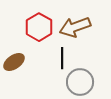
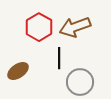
black line: moved 3 px left
brown ellipse: moved 4 px right, 9 px down
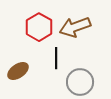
black line: moved 3 px left
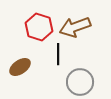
red hexagon: rotated 12 degrees counterclockwise
black line: moved 2 px right, 4 px up
brown ellipse: moved 2 px right, 4 px up
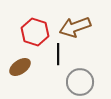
red hexagon: moved 4 px left, 5 px down
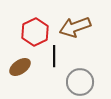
red hexagon: rotated 16 degrees clockwise
black line: moved 4 px left, 2 px down
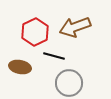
black line: rotated 75 degrees counterclockwise
brown ellipse: rotated 45 degrees clockwise
gray circle: moved 11 px left, 1 px down
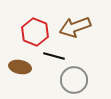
red hexagon: rotated 12 degrees counterclockwise
gray circle: moved 5 px right, 3 px up
